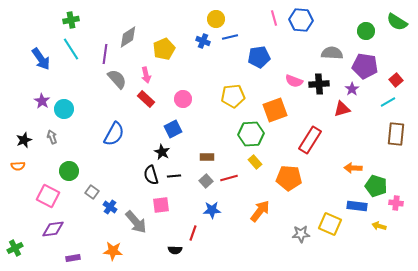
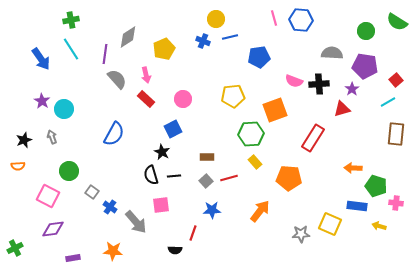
red rectangle at (310, 140): moved 3 px right, 2 px up
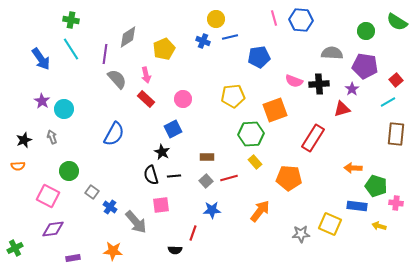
green cross at (71, 20): rotated 21 degrees clockwise
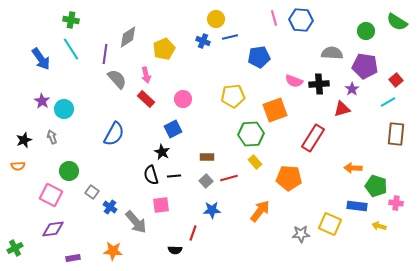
pink square at (48, 196): moved 3 px right, 1 px up
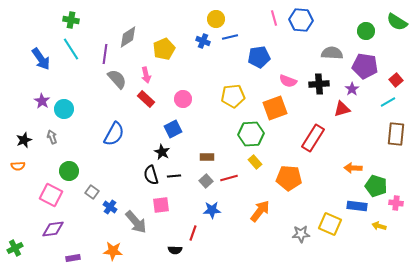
pink semicircle at (294, 81): moved 6 px left
orange square at (275, 110): moved 2 px up
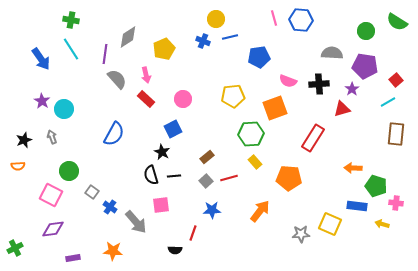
brown rectangle at (207, 157): rotated 40 degrees counterclockwise
yellow arrow at (379, 226): moved 3 px right, 2 px up
